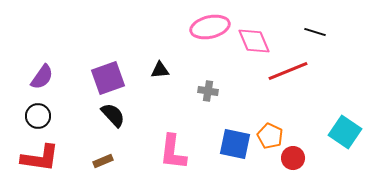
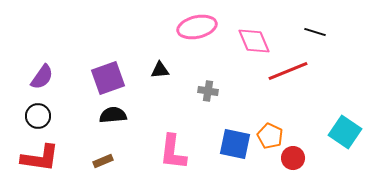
pink ellipse: moved 13 px left
black semicircle: rotated 52 degrees counterclockwise
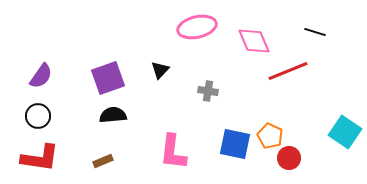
black triangle: rotated 42 degrees counterclockwise
purple semicircle: moved 1 px left, 1 px up
red circle: moved 4 px left
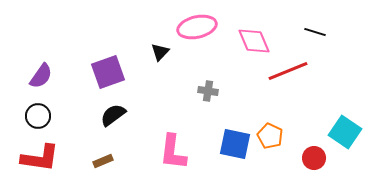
black triangle: moved 18 px up
purple square: moved 6 px up
black semicircle: rotated 32 degrees counterclockwise
red circle: moved 25 px right
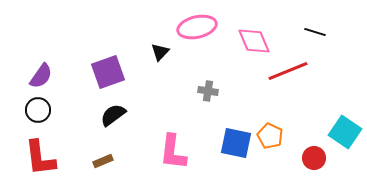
black circle: moved 6 px up
blue square: moved 1 px right, 1 px up
red L-shape: rotated 75 degrees clockwise
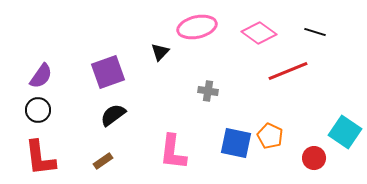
pink diamond: moved 5 px right, 8 px up; rotated 32 degrees counterclockwise
brown rectangle: rotated 12 degrees counterclockwise
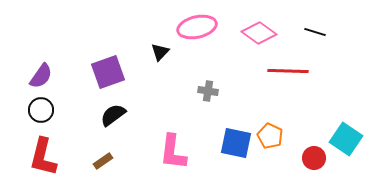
red line: rotated 24 degrees clockwise
black circle: moved 3 px right
cyan square: moved 1 px right, 7 px down
red L-shape: moved 3 px right, 1 px up; rotated 21 degrees clockwise
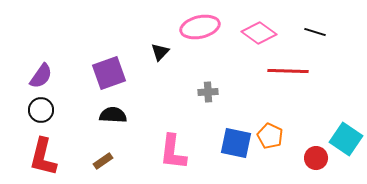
pink ellipse: moved 3 px right
purple square: moved 1 px right, 1 px down
gray cross: moved 1 px down; rotated 12 degrees counterclockwise
black semicircle: rotated 40 degrees clockwise
red circle: moved 2 px right
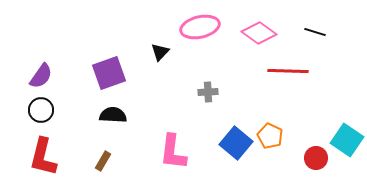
cyan square: moved 1 px right, 1 px down
blue square: rotated 28 degrees clockwise
brown rectangle: rotated 24 degrees counterclockwise
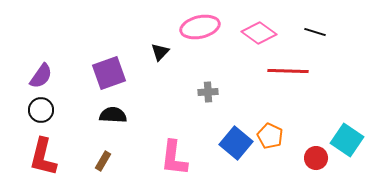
pink L-shape: moved 1 px right, 6 px down
